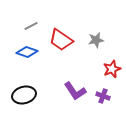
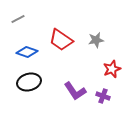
gray line: moved 13 px left, 7 px up
black ellipse: moved 5 px right, 13 px up
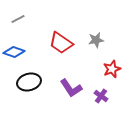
red trapezoid: moved 3 px down
blue diamond: moved 13 px left
purple L-shape: moved 4 px left, 3 px up
purple cross: moved 2 px left; rotated 16 degrees clockwise
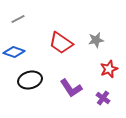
red star: moved 3 px left
black ellipse: moved 1 px right, 2 px up
purple cross: moved 2 px right, 2 px down
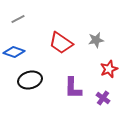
purple L-shape: moved 2 px right; rotated 35 degrees clockwise
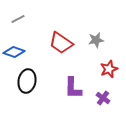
black ellipse: moved 3 px left, 1 px down; rotated 65 degrees counterclockwise
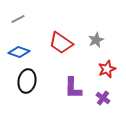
gray star: rotated 14 degrees counterclockwise
blue diamond: moved 5 px right
red star: moved 2 px left
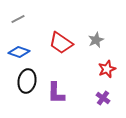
purple L-shape: moved 17 px left, 5 px down
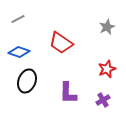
gray star: moved 11 px right, 13 px up
black ellipse: rotated 10 degrees clockwise
purple L-shape: moved 12 px right
purple cross: moved 2 px down; rotated 24 degrees clockwise
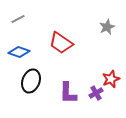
red star: moved 4 px right, 10 px down
black ellipse: moved 4 px right
purple cross: moved 7 px left, 7 px up
